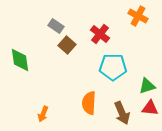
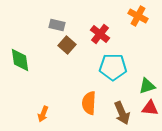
gray rectangle: moved 1 px right, 1 px up; rotated 21 degrees counterclockwise
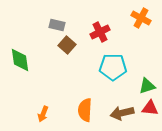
orange cross: moved 3 px right, 2 px down
red cross: moved 2 px up; rotated 24 degrees clockwise
orange semicircle: moved 4 px left, 7 px down
brown arrow: rotated 100 degrees clockwise
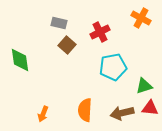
gray rectangle: moved 2 px right, 2 px up
cyan pentagon: rotated 12 degrees counterclockwise
green triangle: moved 3 px left
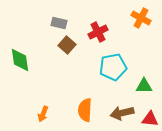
red cross: moved 2 px left
green triangle: rotated 18 degrees clockwise
red triangle: moved 11 px down
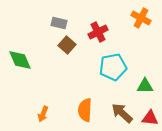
green diamond: rotated 15 degrees counterclockwise
green triangle: moved 1 px right
brown arrow: rotated 55 degrees clockwise
red triangle: moved 1 px up
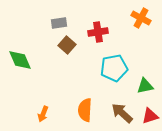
gray rectangle: rotated 21 degrees counterclockwise
red cross: rotated 18 degrees clockwise
cyan pentagon: moved 1 px right, 1 px down
green triangle: rotated 12 degrees counterclockwise
red triangle: moved 2 px up; rotated 24 degrees counterclockwise
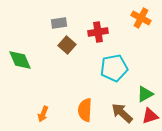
green triangle: moved 8 px down; rotated 18 degrees counterclockwise
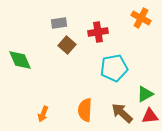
red triangle: rotated 12 degrees clockwise
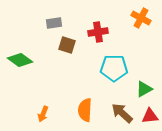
gray rectangle: moved 5 px left
brown square: rotated 24 degrees counterclockwise
green diamond: rotated 30 degrees counterclockwise
cyan pentagon: rotated 12 degrees clockwise
green triangle: moved 1 px left, 5 px up
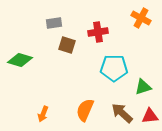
green diamond: rotated 20 degrees counterclockwise
green triangle: moved 1 px left, 2 px up; rotated 12 degrees clockwise
orange semicircle: rotated 20 degrees clockwise
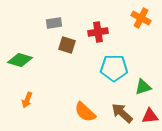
orange semicircle: moved 2 px down; rotated 70 degrees counterclockwise
orange arrow: moved 16 px left, 14 px up
